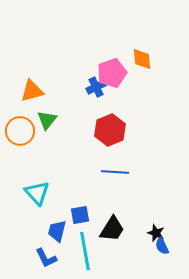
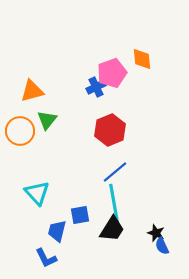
blue line: rotated 44 degrees counterclockwise
cyan line: moved 29 px right, 48 px up
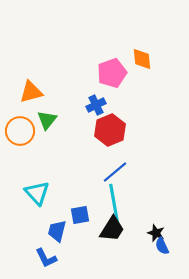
blue cross: moved 18 px down
orange triangle: moved 1 px left, 1 px down
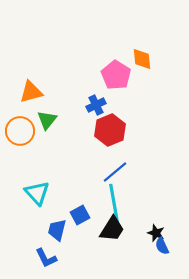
pink pentagon: moved 4 px right, 2 px down; rotated 20 degrees counterclockwise
blue square: rotated 18 degrees counterclockwise
blue trapezoid: moved 1 px up
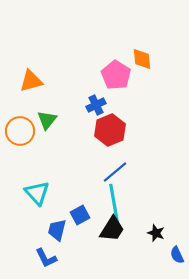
orange triangle: moved 11 px up
blue semicircle: moved 15 px right, 9 px down
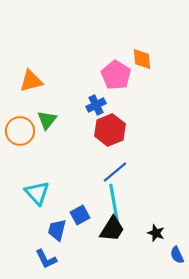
blue L-shape: moved 1 px down
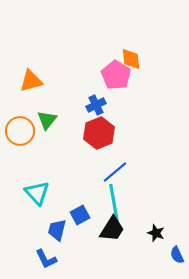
orange diamond: moved 11 px left
red hexagon: moved 11 px left, 3 px down
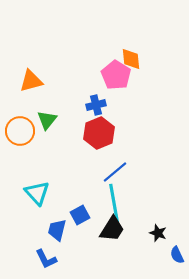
blue cross: rotated 12 degrees clockwise
black star: moved 2 px right
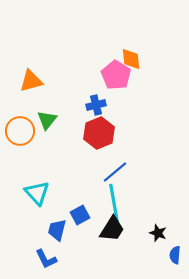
blue semicircle: moved 2 px left; rotated 30 degrees clockwise
